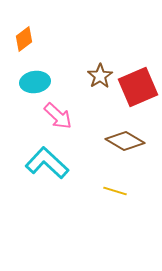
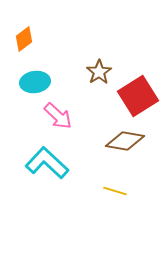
brown star: moved 1 px left, 4 px up
red square: moved 9 px down; rotated 9 degrees counterclockwise
brown diamond: rotated 21 degrees counterclockwise
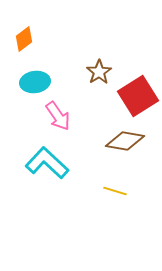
pink arrow: rotated 12 degrees clockwise
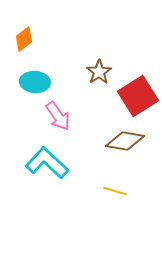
cyan ellipse: rotated 12 degrees clockwise
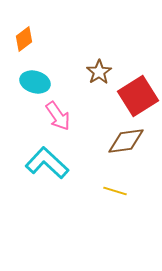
cyan ellipse: rotated 12 degrees clockwise
brown diamond: moved 1 px right; rotated 18 degrees counterclockwise
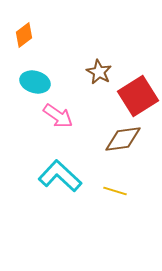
orange diamond: moved 4 px up
brown star: rotated 10 degrees counterclockwise
pink arrow: rotated 20 degrees counterclockwise
brown diamond: moved 3 px left, 2 px up
cyan L-shape: moved 13 px right, 13 px down
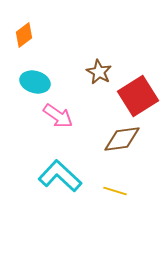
brown diamond: moved 1 px left
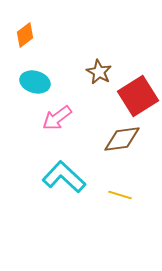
orange diamond: moved 1 px right
pink arrow: moved 1 px left, 2 px down; rotated 108 degrees clockwise
cyan L-shape: moved 4 px right, 1 px down
yellow line: moved 5 px right, 4 px down
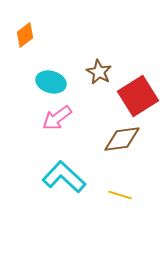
cyan ellipse: moved 16 px right
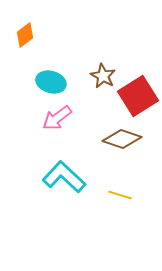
brown star: moved 4 px right, 4 px down
brown diamond: rotated 27 degrees clockwise
